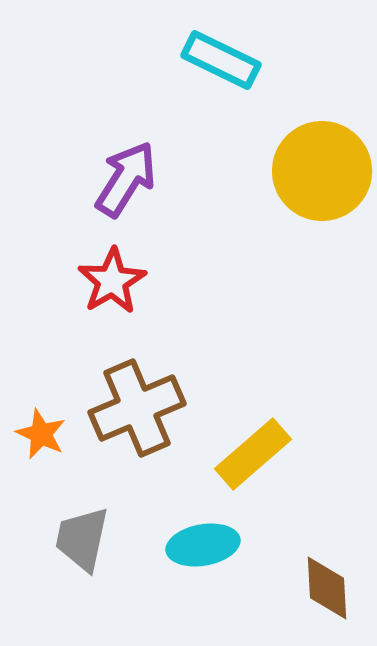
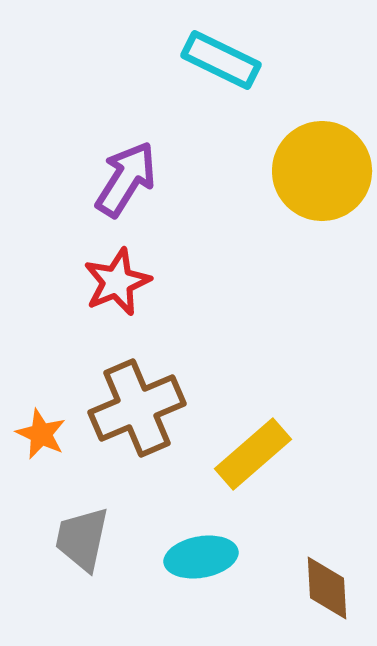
red star: moved 5 px right, 1 px down; rotated 8 degrees clockwise
cyan ellipse: moved 2 px left, 12 px down
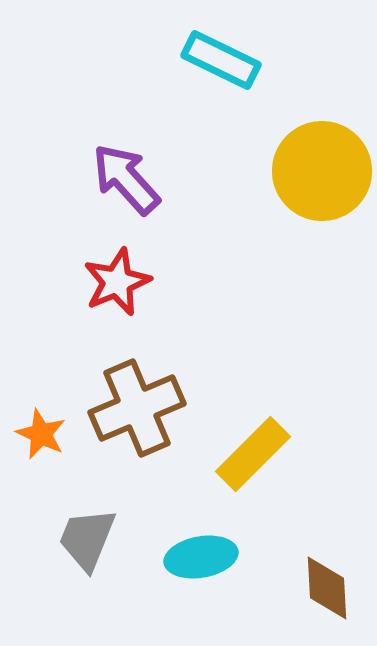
purple arrow: rotated 74 degrees counterclockwise
yellow rectangle: rotated 4 degrees counterclockwise
gray trapezoid: moved 5 px right; rotated 10 degrees clockwise
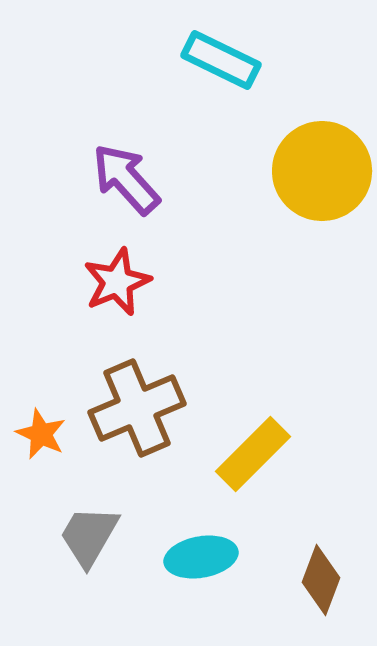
gray trapezoid: moved 2 px right, 3 px up; rotated 8 degrees clockwise
brown diamond: moved 6 px left, 8 px up; rotated 24 degrees clockwise
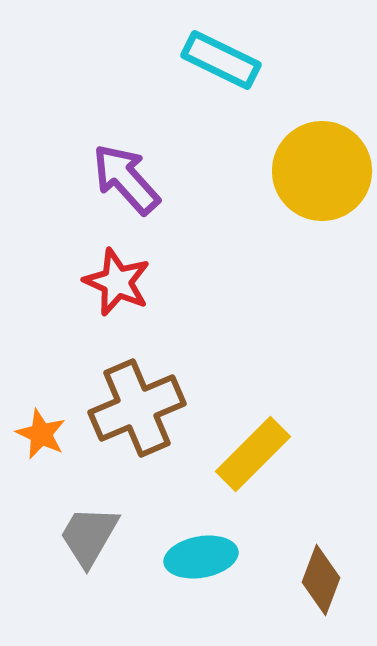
red star: rotated 26 degrees counterclockwise
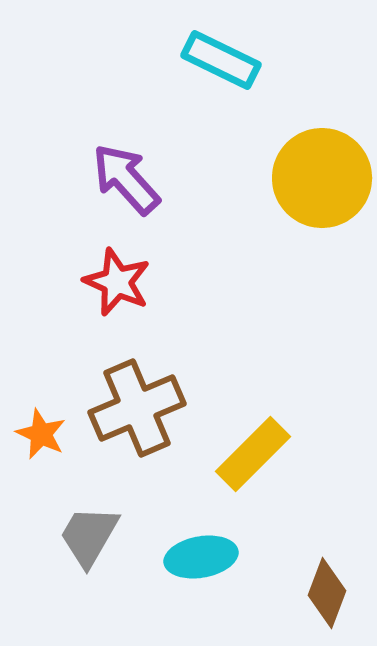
yellow circle: moved 7 px down
brown diamond: moved 6 px right, 13 px down
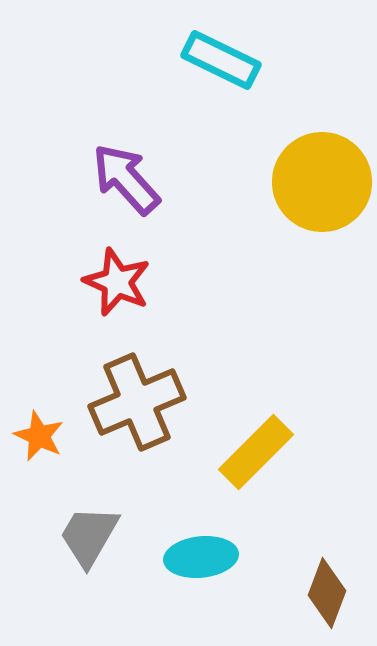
yellow circle: moved 4 px down
brown cross: moved 6 px up
orange star: moved 2 px left, 2 px down
yellow rectangle: moved 3 px right, 2 px up
cyan ellipse: rotated 4 degrees clockwise
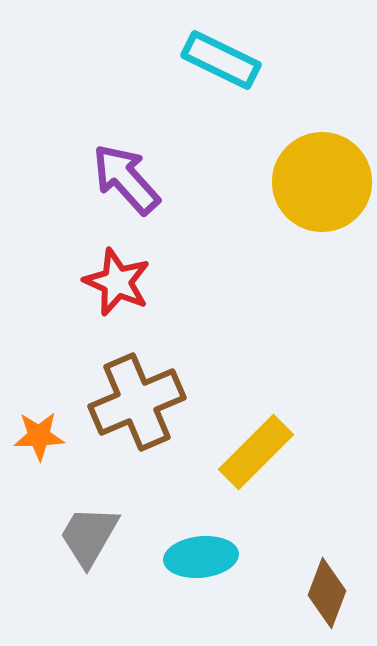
orange star: rotated 27 degrees counterclockwise
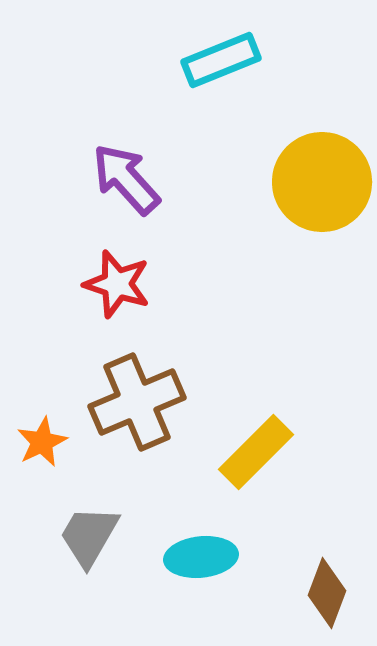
cyan rectangle: rotated 48 degrees counterclockwise
red star: moved 2 px down; rotated 6 degrees counterclockwise
orange star: moved 3 px right, 6 px down; rotated 24 degrees counterclockwise
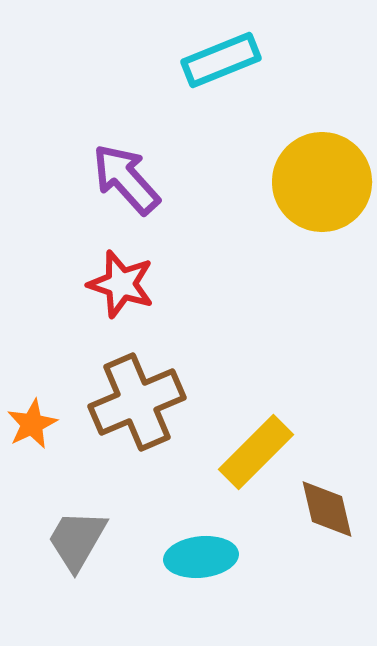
red star: moved 4 px right
orange star: moved 10 px left, 18 px up
gray trapezoid: moved 12 px left, 4 px down
brown diamond: moved 84 px up; rotated 34 degrees counterclockwise
